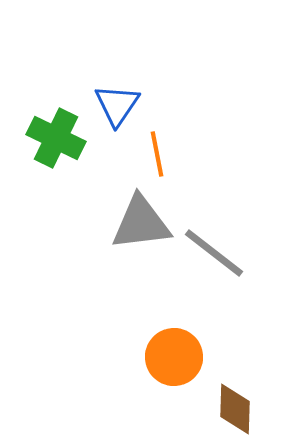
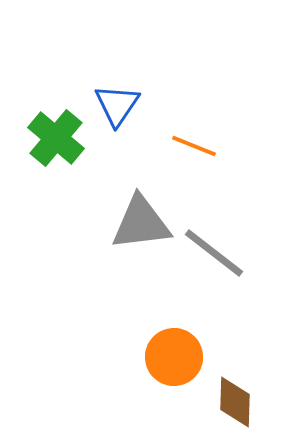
green cross: rotated 14 degrees clockwise
orange line: moved 37 px right, 8 px up; rotated 57 degrees counterclockwise
brown diamond: moved 7 px up
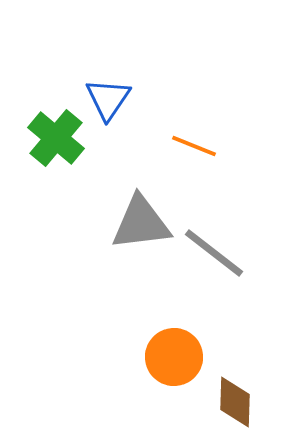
blue triangle: moved 9 px left, 6 px up
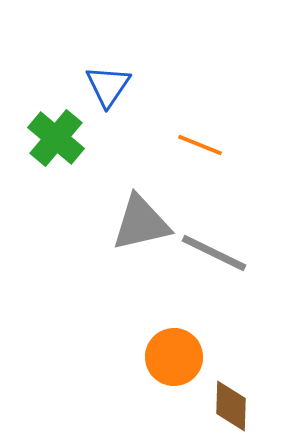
blue triangle: moved 13 px up
orange line: moved 6 px right, 1 px up
gray triangle: rotated 6 degrees counterclockwise
gray line: rotated 12 degrees counterclockwise
brown diamond: moved 4 px left, 4 px down
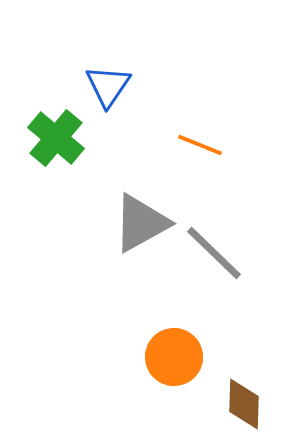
gray triangle: rotated 16 degrees counterclockwise
gray line: rotated 18 degrees clockwise
brown diamond: moved 13 px right, 2 px up
